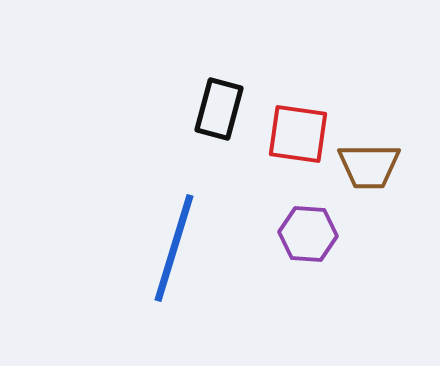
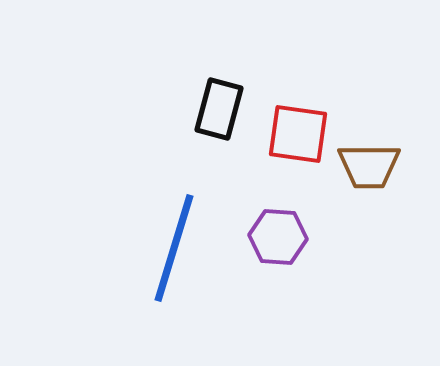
purple hexagon: moved 30 px left, 3 px down
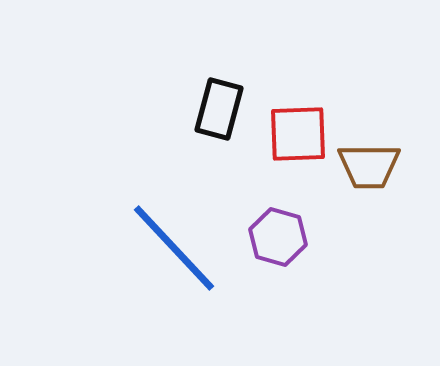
red square: rotated 10 degrees counterclockwise
purple hexagon: rotated 12 degrees clockwise
blue line: rotated 60 degrees counterclockwise
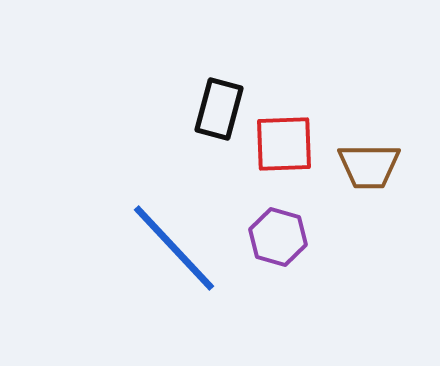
red square: moved 14 px left, 10 px down
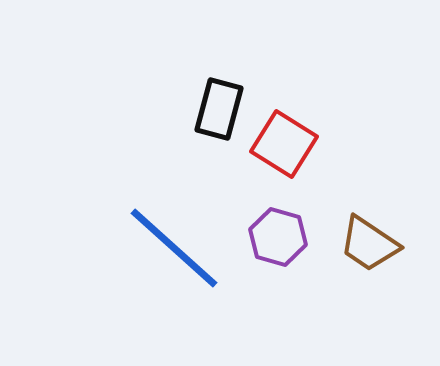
red square: rotated 34 degrees clockwise
brown trapezoid: moved 78 px down; rotated 34 degrees clockwise
blue line: rotated 5 degrees counterclockwise
